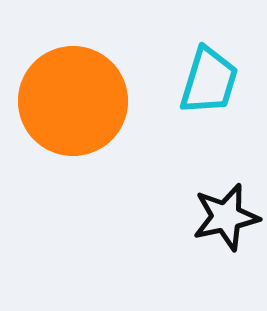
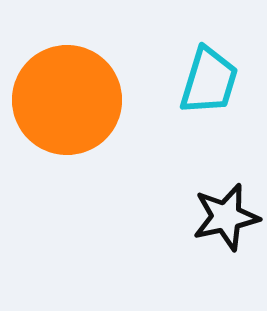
orange circle: moved 6 px left, 1 px up
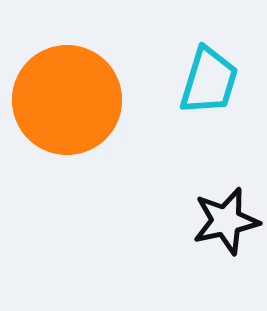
black star: moved 4 px down
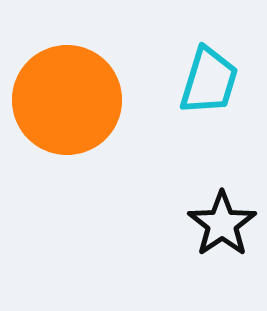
black star: moved 4 px left, 3 px down; rotated 22 degrees counterclockwise
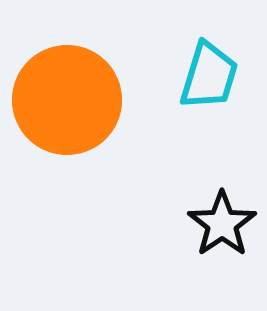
cyan trapezoid: moved 5 px up
